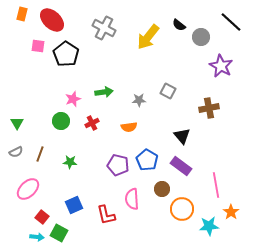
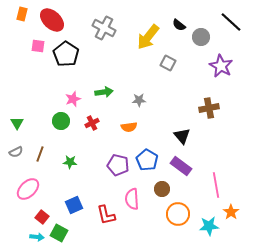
gray square: moved 28 px up
orange circle: moved 4 px left, 5 px down
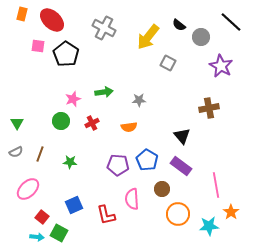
purple pentagon: rotated 10 degrees counterclockwise
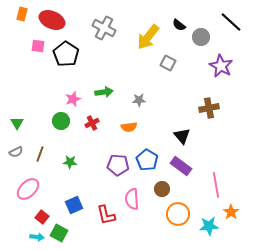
red ellipse: rotated 20 degrees counterclockwise
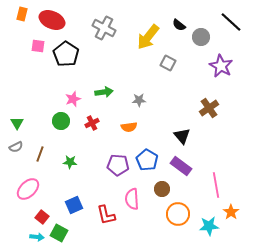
brown cross: rotated 24 degrees counterclockwise
gray semicircle: moved 5 px up
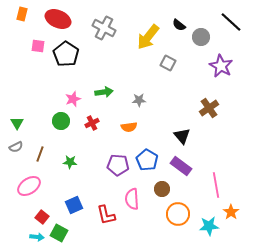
red ellipse: moved 6 px right, 1 px up
pink ellipse: moved 1 px right, 3 px up; rotated 10 degrees clockwise
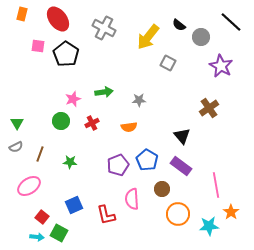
red ellipse: rotated 30 degrees clockwise
purple pentagon: rotated 25 degrees counterclockwise
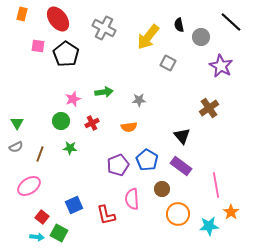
black semicircle: rotated 40 degrees clockwise
green star: moved 14 px up
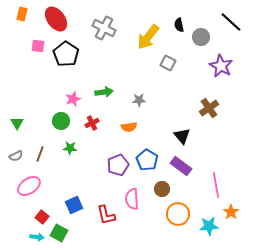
red ellipse: moved 2 px left
gray semicircle: moved 9 px down
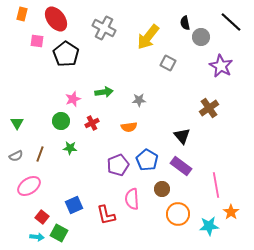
black semicircle: moved 6 px right, 2 px up
pink square: moved 1 px left, 5 px up
